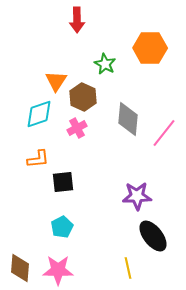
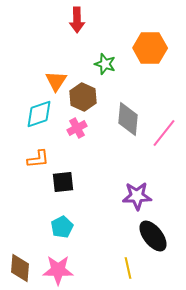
green star: rotated 10 degrees counterclockwise
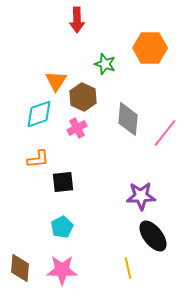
pink line: moved 1 px right
purple star: moved 4 px right
pink star: moved 4 px right
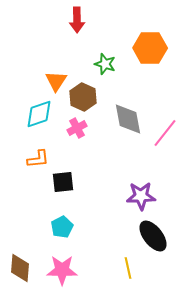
gray diamond: rotated 16 degrees counterclockwise
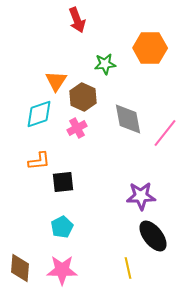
red arrow: rotated 20 degrees counterclockwise
green star: rotated 25 degrees counterclockwise
orange L-shape: moved 1 px right, 2 px down
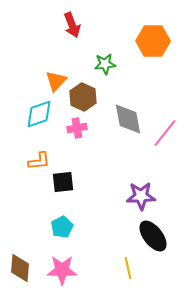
red arrow: moved 5 px left, 5 px down
orange hexagon: moved 3 px right, 7 px up
orange triangle: rotated 10 degrees clockwise
pink cross: rotated 18 degrees clockwise
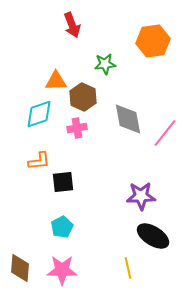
orange hexagon: rotated 8 degrees counterclockwise
orange triangle: rotated 45 degrees clockwise
black ellipse: rotated 20 degrees counterclockwise
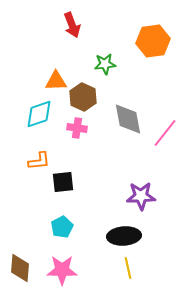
pink cross: rotated 18 degrees clockwise
black ellipse: moved 29 px left; rotated 36 degrees counterclockwise
